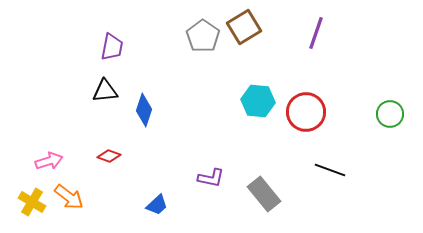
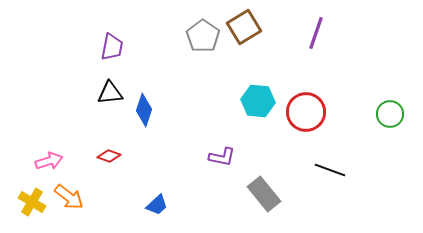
black triangle: moved 5 px right, 2 px down
purple L-shape: moved 11 px right, 21 px up
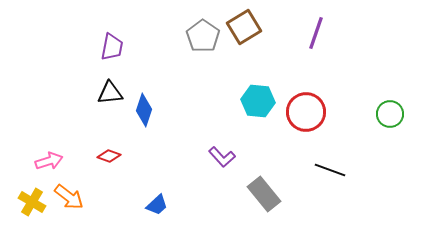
purple L-shape: rotated 36 degrees clockwise
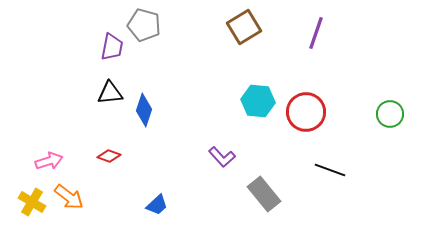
gray pentagon: moved 59 px left, 11 px up; rotated 20 degrees counterclockwise
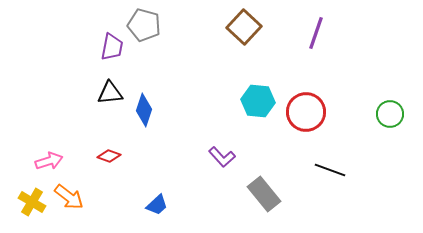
brown square: rotated 16 degrees counterclockwise
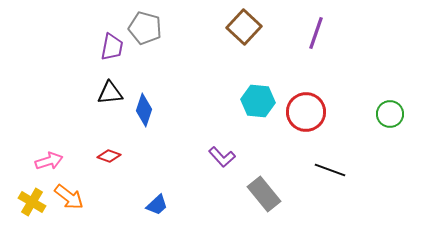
gray pentagon: moved 1 px right, 3 px down
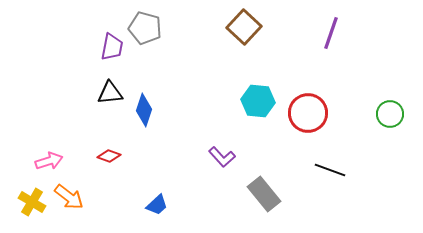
purple line: moved 15 px right
red circle: moved 2 px right, 1 px down
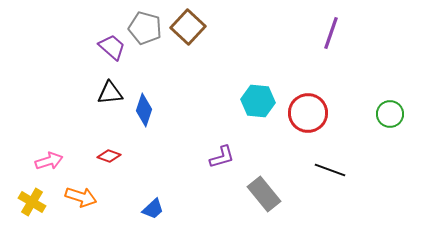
brown square: moved 56 px left
purple trapezoid: rotated 60 degrees counterclockwise
purple L-shape: rotated 64 degrees counterclockwise
orange arrow: moved 12 px right; rotated 20 degrees counterclockwise
blue trapezoid: moved 4 px left, 4 px down
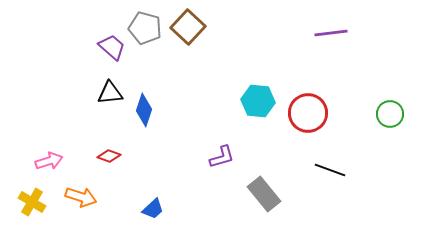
purple line: rotated 64 degrees clockwise
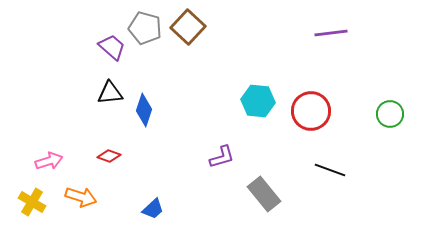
red circle: moved 3 px right, 2 px up
